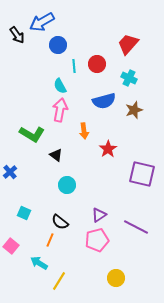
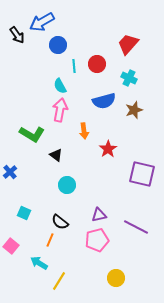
purple triangle: rotated 21 degrees clockwise
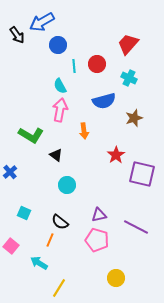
brown star: moved 8 px down
green L-shape: moved 1 px left, 1 px down
red star: moved 8 px right, 6 px down
pink pentagon: rotated 30 degrees clockwise
yellow line: moved 7 px down
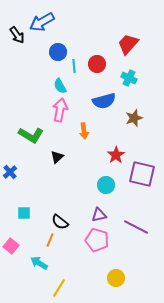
blue circle: moved 7 px down
black triangle: moved 1 px right, 2 px down; rotated 40 degrees clockwise
cyan circle: moved 39 px right
cyan square: rotated 24 degrees counterclockwise
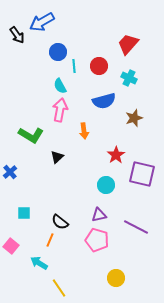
red circle: moved 2 px right, 2 px down
yellow line: rotated 66 degrees counterclockwise
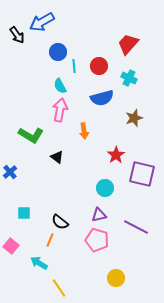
blue semicircle: moved 2 px left, 3 px up
black triangle: rotated 40 degrees counterclockwise
cyan circle: moved 1 px left, 3 px down
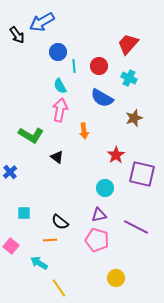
blue semicircle: rotated 45 degrees clockwise
orange line: rotated 64 degrees clockwise
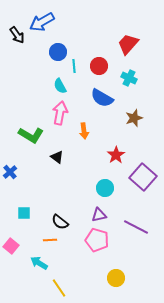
pink arrow: moved 3 px down
purple square: moved 1 px right, 3 px down; rotated 28 degrees clockwise
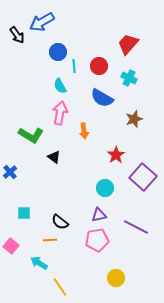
brown star: moved 1 px down
black triangle: moved 3 px left
pink pentagon: rotated 25 degrees counterclockwise
yellow line: moved 1 px right, 1 px up
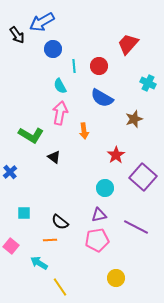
blue circle: moved 5 px left, 3 px up
cyan cross: moved 19 px right, 5 px down
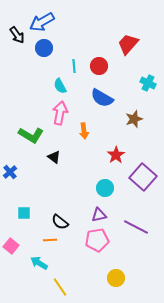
blue circle: moved 9 px left, 1 px up
